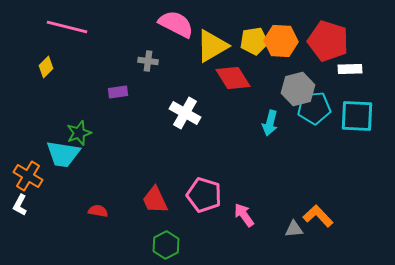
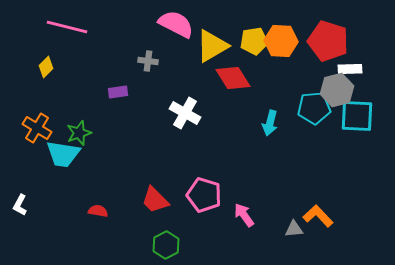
gray hexagon: moved 39 px right, 1 px down
orange cross: moved 9 px right, 48 px up
red trapezoid: rotated 20 degrees counterclockwise
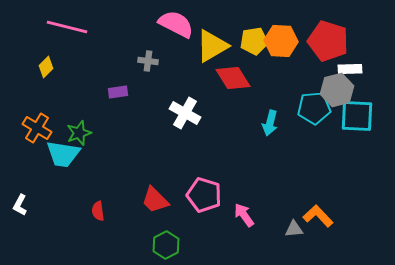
red semicircle: rotated 108 degrees counterclockwise
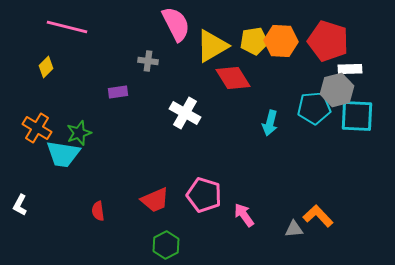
pink semicircle: rotated 36 degrees clockwise
red trapezoid: rotated 68 degrees counterclockwise
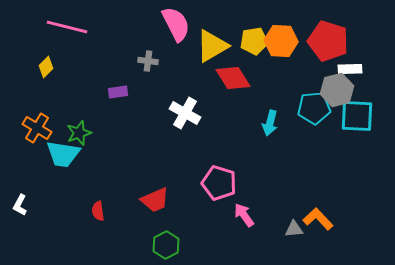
pink pentagon: moved 15 px right, 12 px up
orange L-shape: moved 3 px down
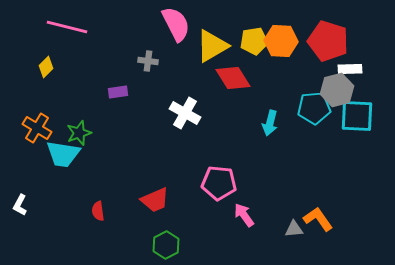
pink pentagon: rotated 12 degrees counterclockwise
orange L-shape: rotated 8 degrees clockwise
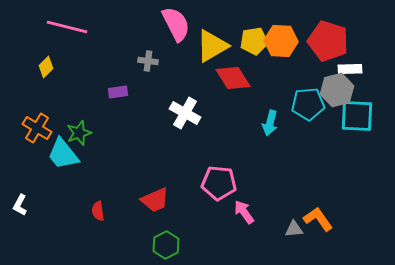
cyan pentagon: moved 6 px left, 4 px up
cyan trapezoid: rotated 42 degrees clockwise
pink arrow: moved 3 px up
